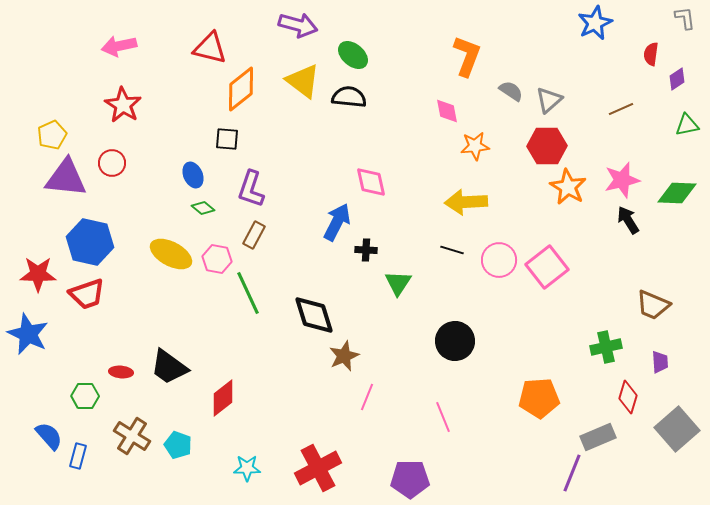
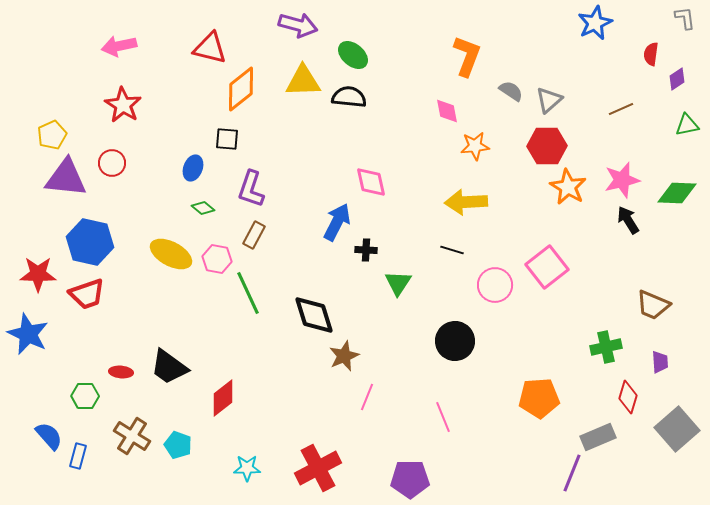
yellow triangle at (303, 81): rotated 39 degrees counterclockwise
blue ellipse at (193, 175): moved 7 px up; rotated 45 degrees clockwise
pink circle at (499, 260): moved 4 px left, 25 px down
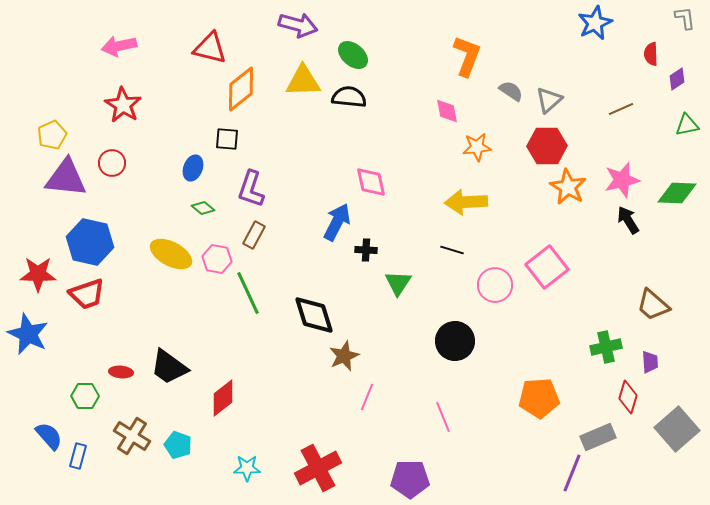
red semicircle at (651, 54): rotated 10 degrees counterclockwise
orange star at (475, 146): moved 2 px right, 1 px down
brown trapezoid at (653, 305): rotated 18 degrees clockwise
purple trapezoid at (660, 362): moved 10 px left
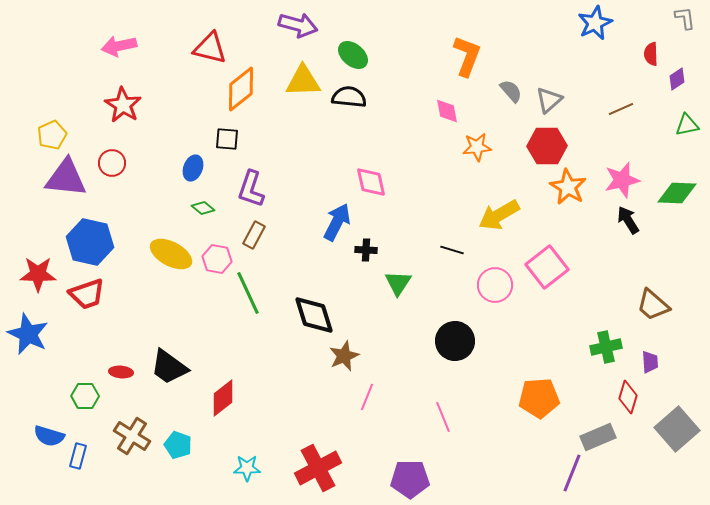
gray semicircle at (511, 91): rotated 15 degrees clockwise
yellow arrow at (466, 202): moved 33 px right, 13 px down; rotated 27 degrees counterclockwise
blue semicircle at (49, 436): rotated 148 degrees clockwise
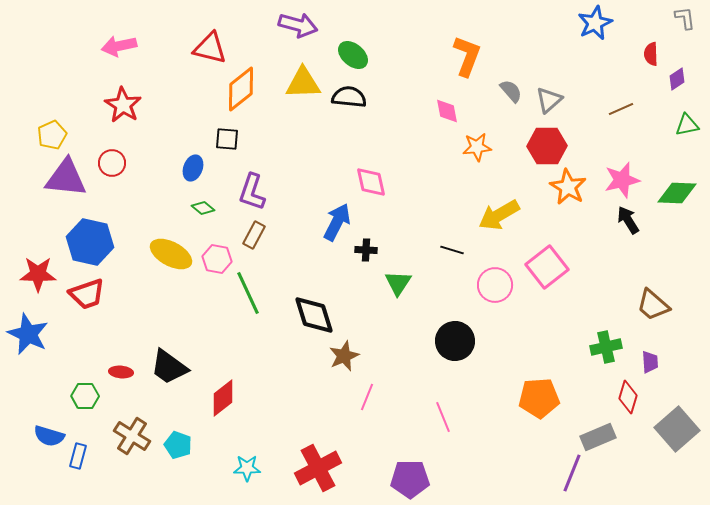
yellow triangle at (303, 81): moved 2 px down
purple L-shape at (251, 189): moved 1 px right, 3 px down
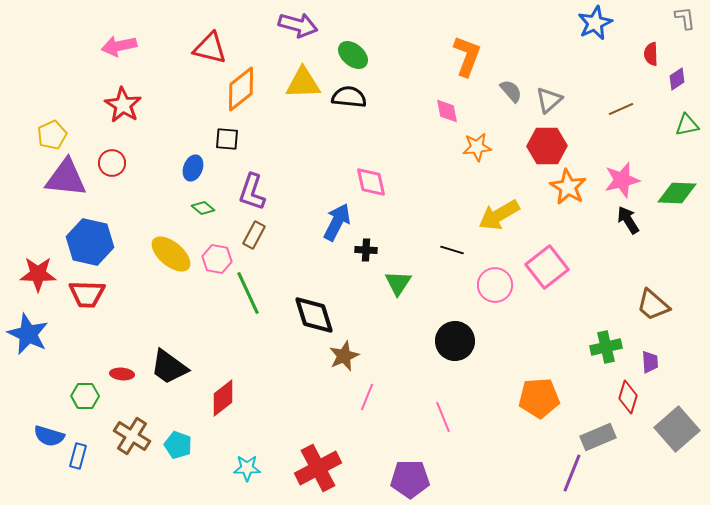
yellow ellipse at (171, 254): rotated 12 degrees clockwise
red trapezoid at (87, 294): rotated 21 degrees clockwise
red ellipse at (121, 372): moved 1 px right, 2 px down
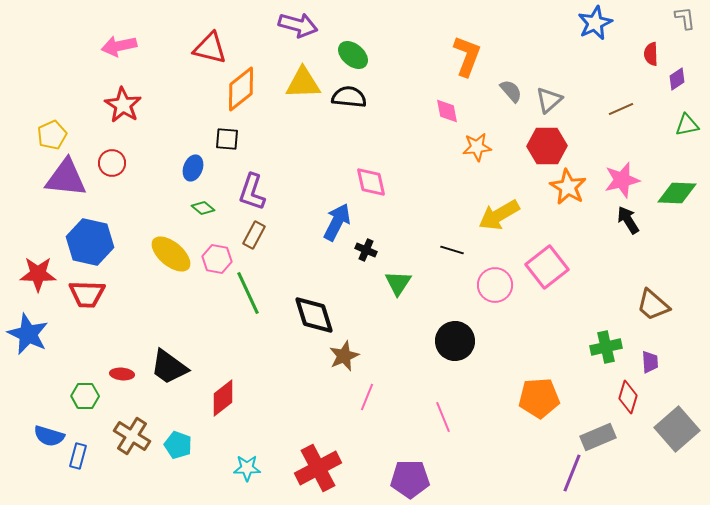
black cross at (366, 250): rotated 20 degrees clockwise
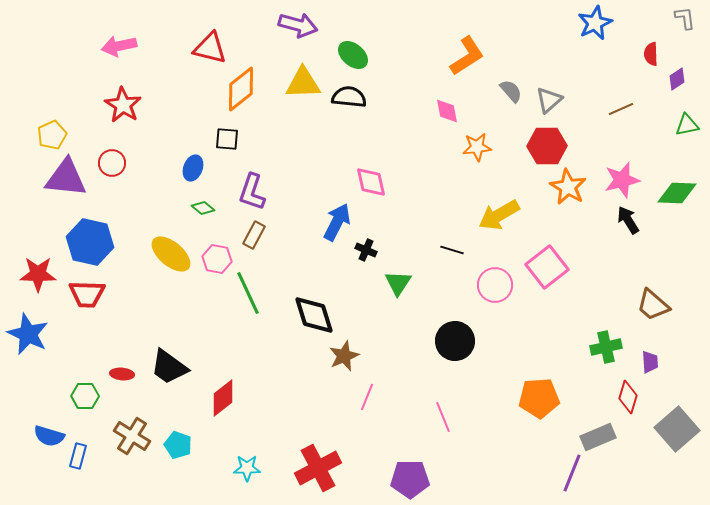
orange L-shape at (467, 56): rotated 36 degrees clockwise
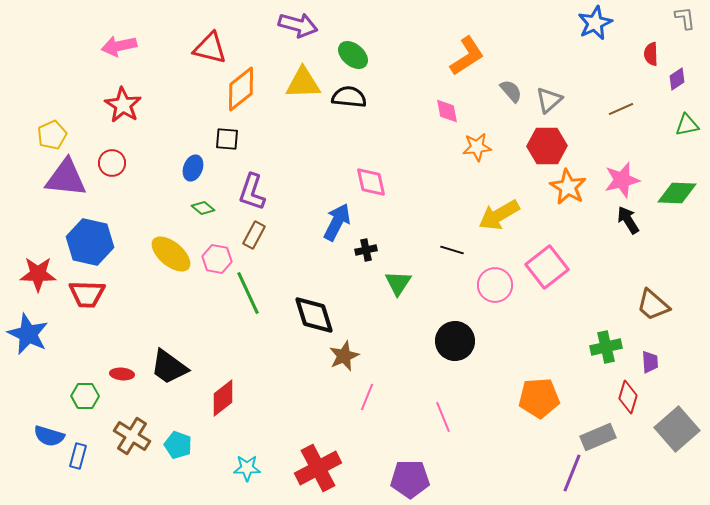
black cross at (366, 250): rotated 35 degrees counterclockwise
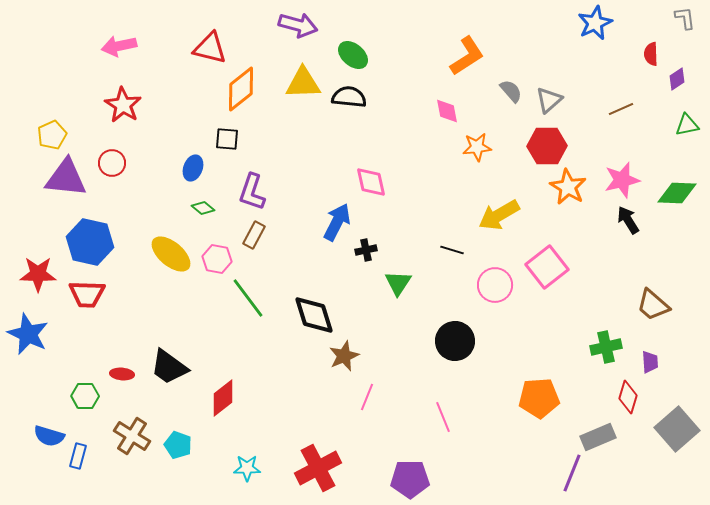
green line at (248, 293): moved 5 px down; rotated 12 degrees counterclockwise
